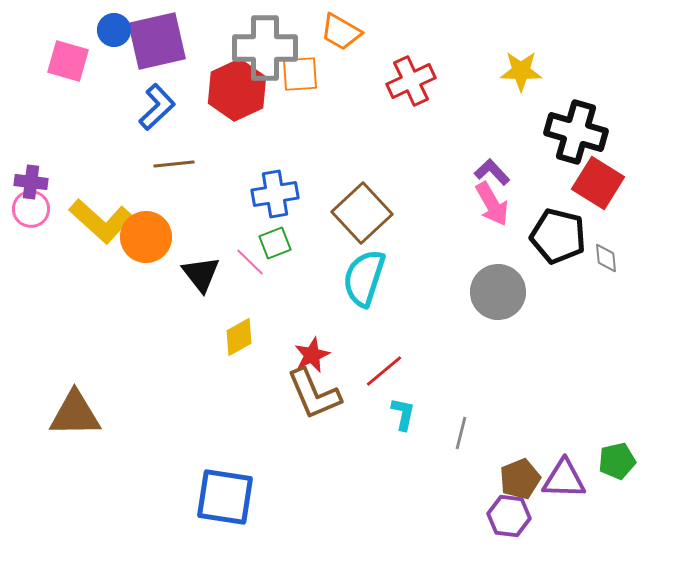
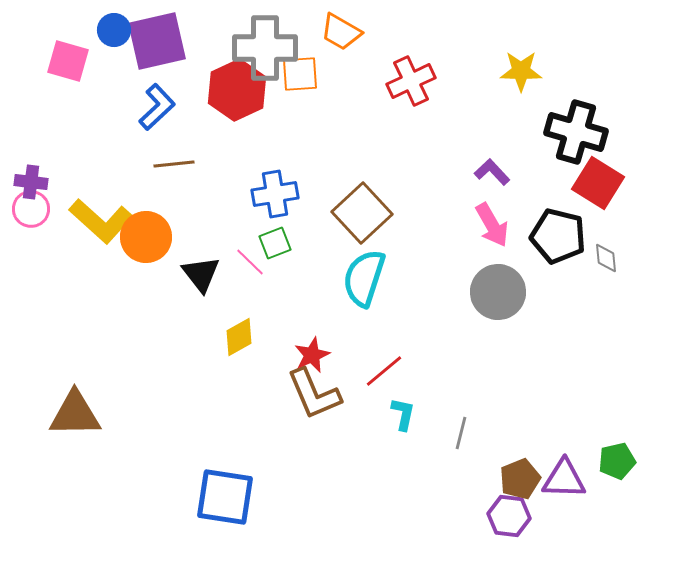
pink arrow: moved 21 px down
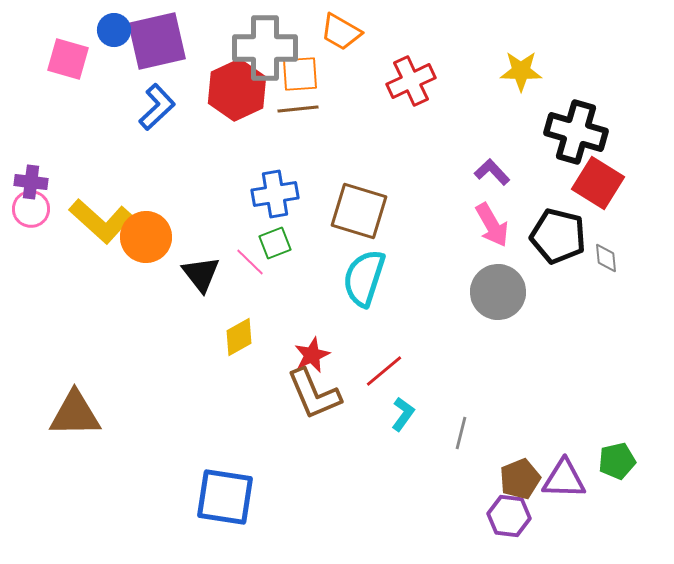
pink square: moved 2 px up
brown line: moved 124 px right, 55 px up
brown square: moved 3 px left, 2 px up; rotated 30 degrees counterclockwise
cyan L-shape: rotated 24 degrees clockwise
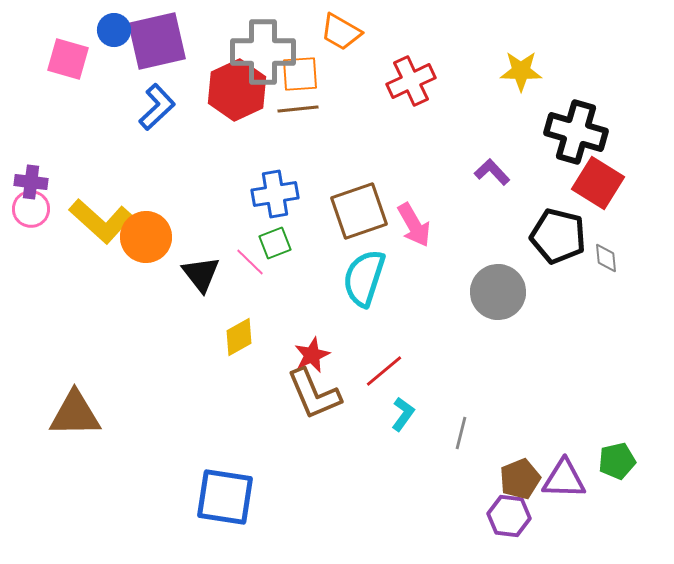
gray cross: moved 2 px left, 4 px down
brown square: rotated 36 degrees counterclockwise
pink arrow: moved 78 px left
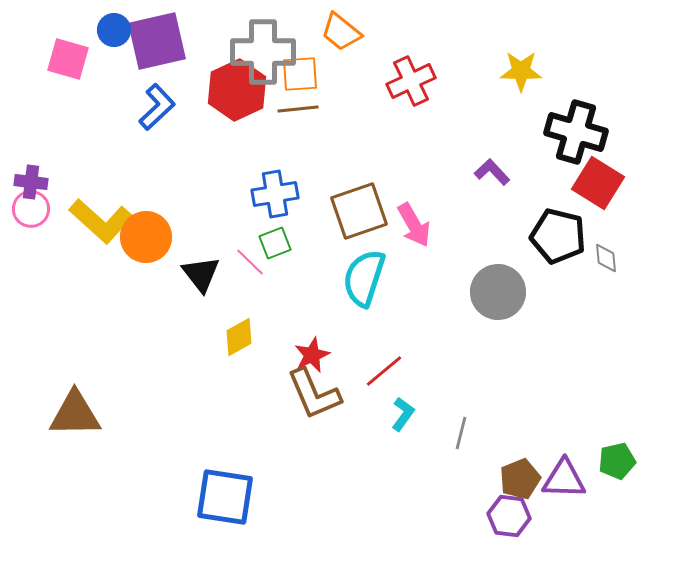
orange trapezoid: rotated 9 degrees clockwise
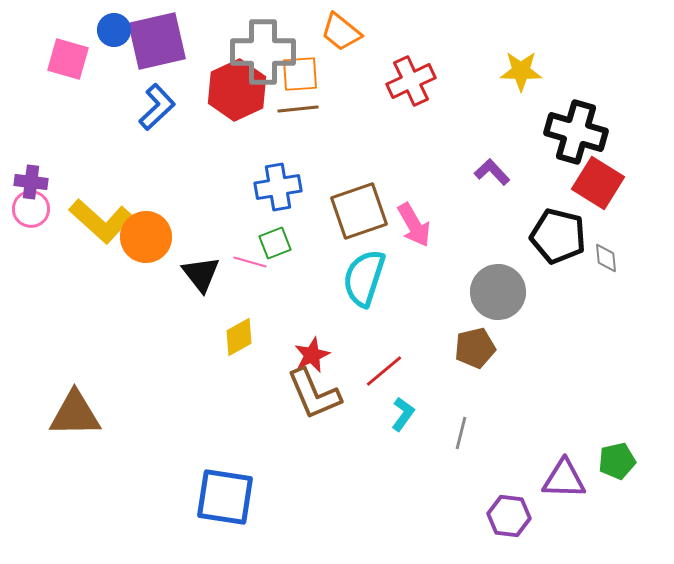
blue cross: moved 3 px right, 7 px up
pink line: rotated 28 degrees counterclockwise
brown pentagon: moved 45 px left, 131 px up; rotated 9 degrees clockwise
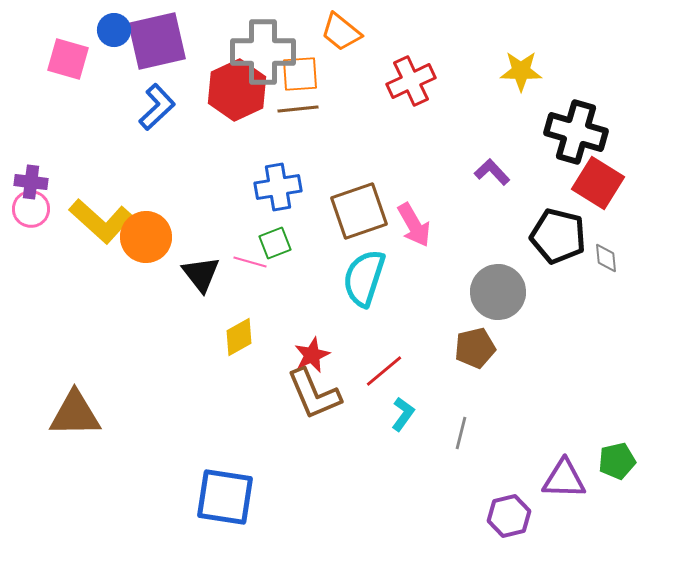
purple hexagon: rotated 21 degrees counterclockwise
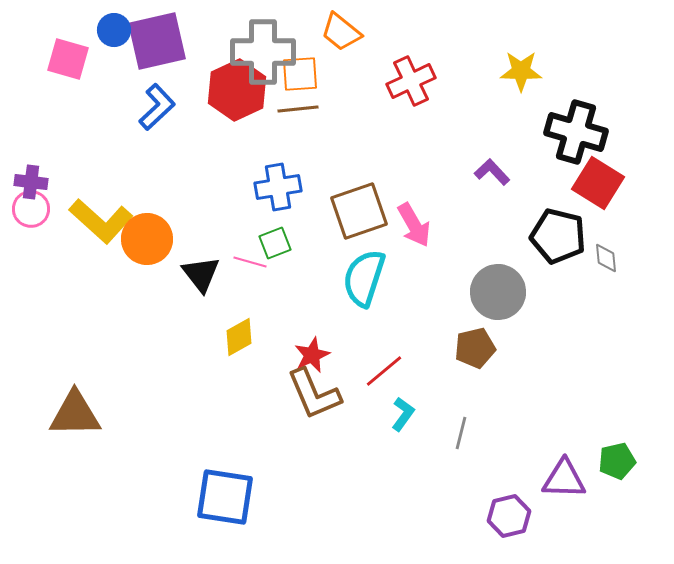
orange circle: moved 1 px right, 2 px down
